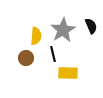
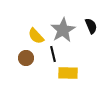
yellow semicircle: rotated 132 degrees clockwise
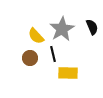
black semicircle: moved 1 px right, 1 px down
gray star: moved 1 px left, 1 px up
brown circle: moved 4 px right
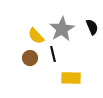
yellow rectangle: moved 3 px right, 5 px down
